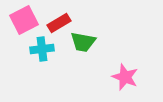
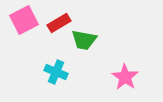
green trapezoid: moved 1 px right, 2 px up
cyan cross: moved 14 px right, 23 px down; rotated 30 degrees clockwise
pink star: rotated 12 degrees clockwise
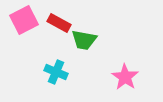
red rectangle: rotated 60 degrees clockwise
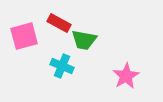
pink square: moved 16 px down; rotated 12 degrees clockwise
cyan cross: moved 6 px right, 6 px up
pink star: moved 1 px right, 1 px up; rotated 8 degrees clockwise
